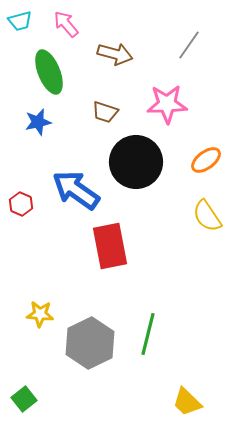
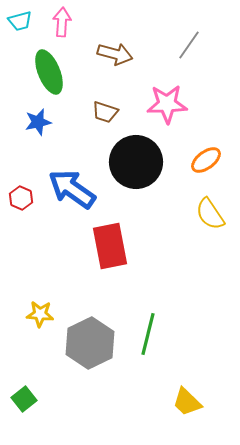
pink arrow: moved 4 px left, 2 px up; rotated 44 degrees clockwise
blue arrow: moved 4 px left, 1 px up
red hexagon: moved 6 px up
yellow semicircle: moved 3 px right, 2 px up
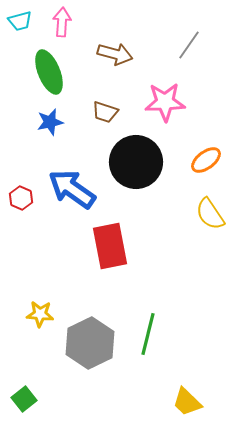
pink star: moved 2 px left, 2 px up
blue star: moved 12 px right
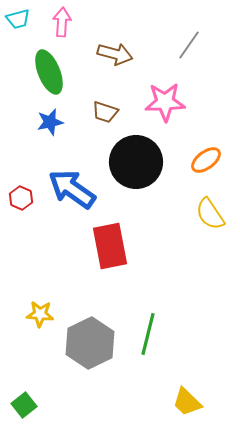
cyan trapezoid: moved 2 px left, 2 px up
green square: moved 6 px down
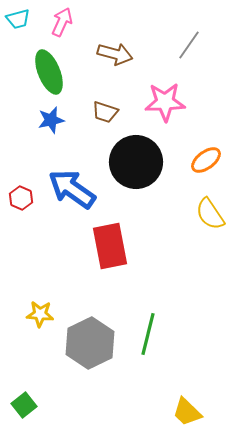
pink arrow: rotated 20 degrees clockwise
blue star: moved 1 px right, 2 px up
yellow trapezoid: moved 10 px down
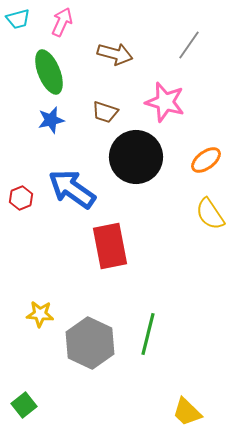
pink star: rotated 18 degrees clockwise
black circle: moved 5 px up
red hexagon: rotated 15 degrees clockwise
gray hexagon: rotated 9 degrees counterclockwise
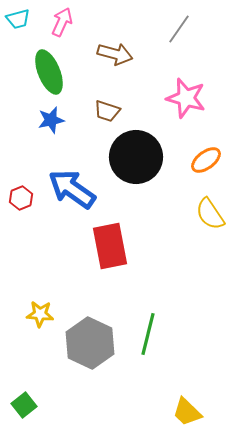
gray line: moved 10 px left, 16 px up
pink star: moved 21 px right, 4 px up
brown trapezoid: moved 2 px right, 1 px up
